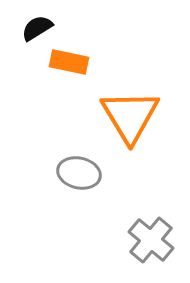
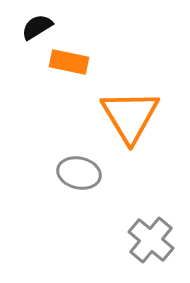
black semicircle: moved 1 px up
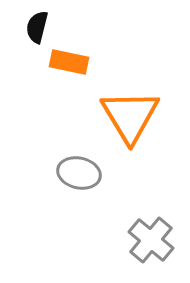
black semicircle: rotated 44 degrees counterclockwise
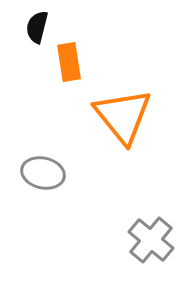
orange rectangle: rotated 69 degrees clockwise
orange triangle: moved 7 px left; rotated 8 degrees counterclockwise
gray ellipse: moved 36 px left
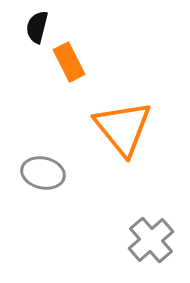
orange rectangle: rotated 18 degrees counterclockwise
orange triangle: moved 12 px down
gray cross: rotated 9 degrees clockwise
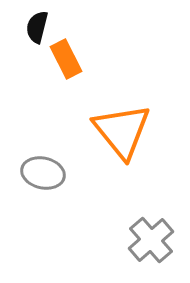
orange rectangle: moved 3 px left, 3 px up
orange triangle: moved 1 px left, 3 px down
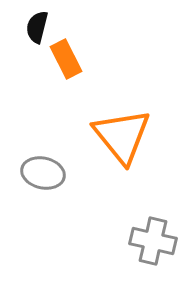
orange triangle: moved 5 px down
gray cross: moved 2 px right, 1 px down; rotated 36 degrees counterclockwise
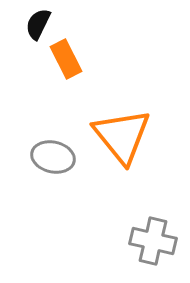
black semicircle: moved 1 px right, 3 px up; rotated 12 degrees clockwise
gray ellipse: moved 10 px right, 16 px up
